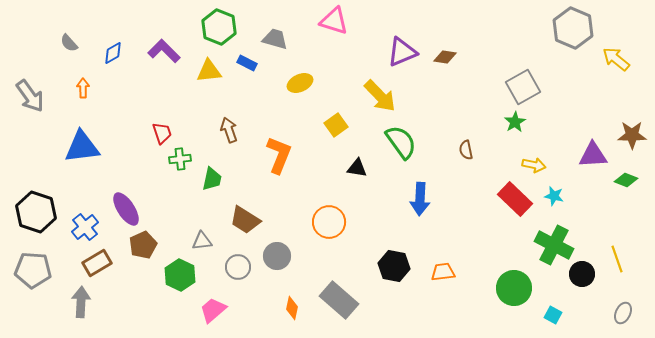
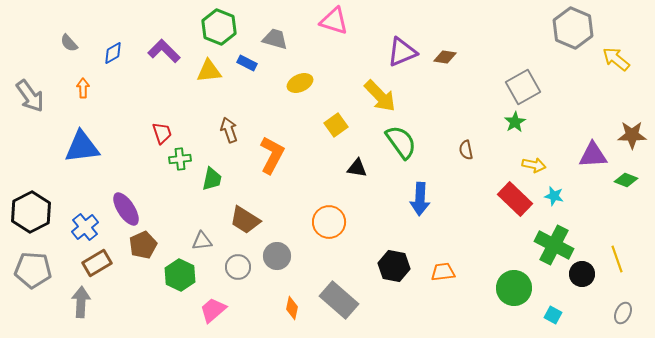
orange L-shape at (279, 155): moved 7 px left; rotated 6 degrees clockwise
black hexagon at (36, 212): moved 5 px left; rotated 15 degrees clockwise
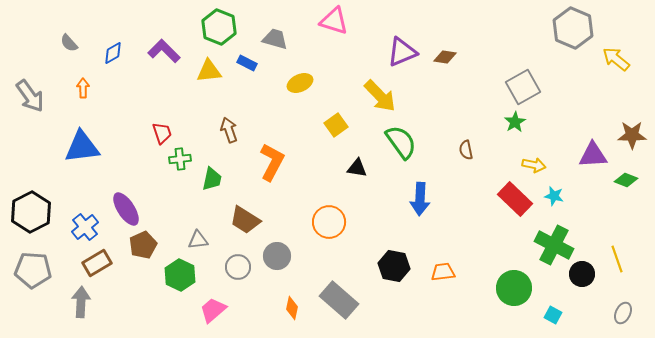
orange L-shape at (272, 155): moved 7 px down
gray triangle at (202, 241): moved 4 px left, 1 px up
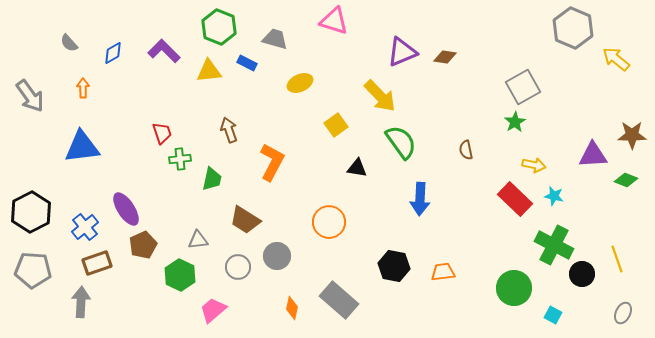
brown rectangle at (97, 263): rotated 12 degrees clockwise
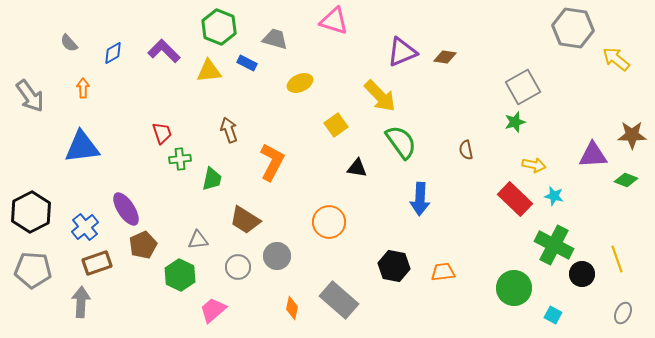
gray hexagon at (573, 28): rotated 15 degrees counterclockwise
green star at (515, 122): rotated 15 degrees clockwise
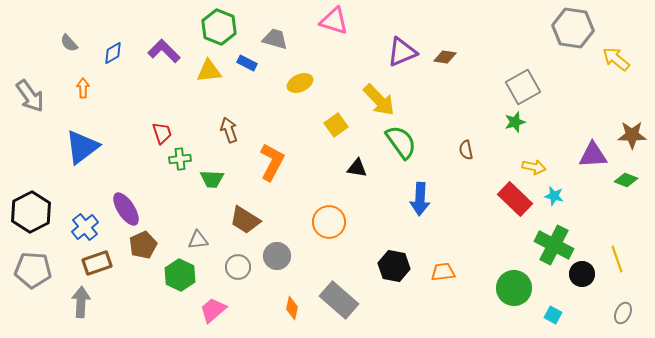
yellow arrow at (380, 96): moved 1 px left, 4 px down
blue triangle at (82, 147): rotated 30 degrees counterclockwise
yellow arrow at (534, 165): moved 2 px down
green trapezoid at (212, 179): rotated 80 degrees clockwise
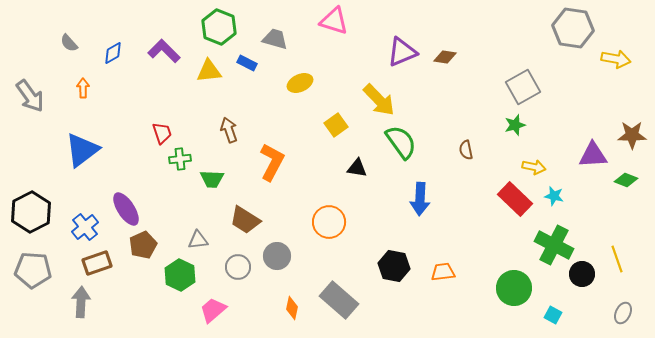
yellow arrow at (616, 59): rotated 152 degrees clockwise
green star at (515, 122): moved 3 px down
blue triangle at (82, 147): moved 3 px down
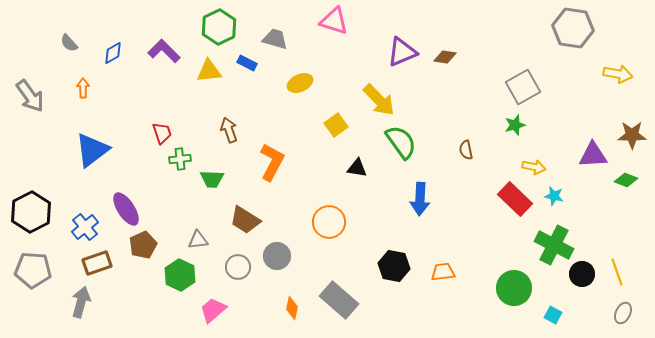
green hexagon at (219, 27): rotated 12 degrees clockwise
yellow arrow at (616, 59): moved 2 px right, 15 px down
blue triangle at (82, 150): moved 10 px right
yellow line at (617, 259): moved 13 px down
gray arrow at (81, 302): rotated 12 degrees clockwise
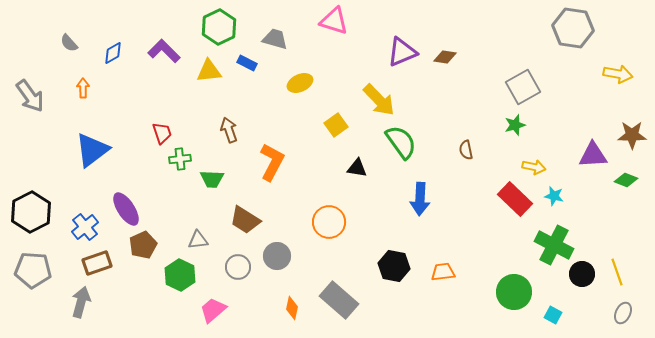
green circle at (514, 288): moved 4 px down
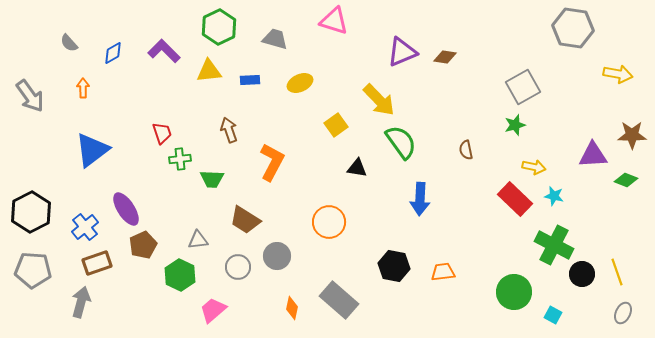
blue rectangle at (247, 63): moved 3 px right, 17 px down; rotated 30 degrees counterclockwise
